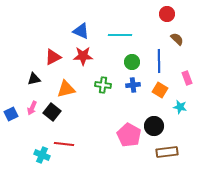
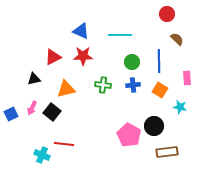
pink rectangle: rotated 16 degrees clockwise
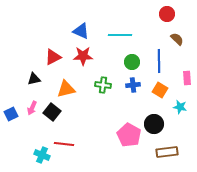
black circle: moved 2 px up
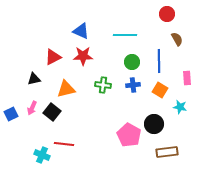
cyan line: moved 5 px right
brown semicircle: rotated 16 degrees clockwise
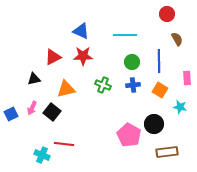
green cross: rotated 14 degrees clockwise
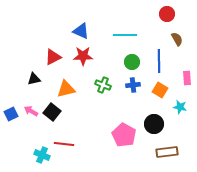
pink arrow: moved 1 px left, 3 px down; rotated 96 degrees clockwise
pink pentagon: moved 5 px left
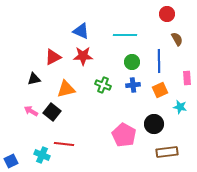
orange square: rotated 35 degrees clockwise
blue square: moved 47 px down
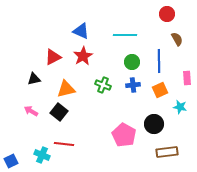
red star: rotated 30 degrees counterclockwise
black square: moved 7 px right
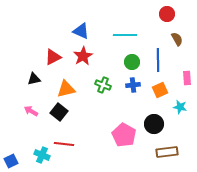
blue line: moved 1 px left, 1 px up
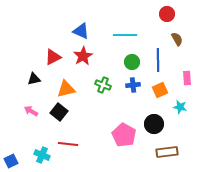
red line: moved 4 px right
